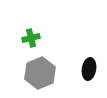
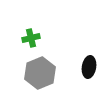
black ellipse: moved 2 px up
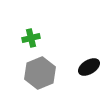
black ellipse: rotated 50 degrees clockwise
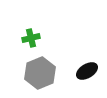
black ellipse: moved 2 px left, 4 px down
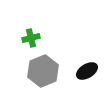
gray hexagon: moved 3 px right, 2 px up
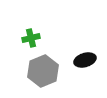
black ellipse: moved 2 px left, 11 px up; rotated 15 degrees clockwise
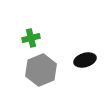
gray hexagon: moved 2 px left, 1 px up
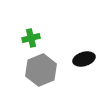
black ellipse: moved 1 px left, 1 px up
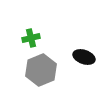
black ellipse: moved 2 px up; rotated 35 degrees clockwise
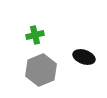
green cross: moved 4 px right, 3 px up
